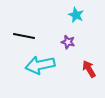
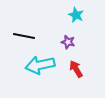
red arrow: moved 13 px left
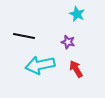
cyan star: moved 1 px right, 1 px up
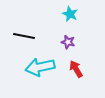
cyan star: moved 7 px left
cyan arrow: moved 2 px down
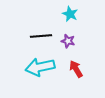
black line: moved 17 px right; rotated 15 degrees counterclockwise
purple star: moved 1 px up
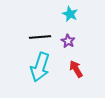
black line: moved 1 px left, 1 px down
purple star: rotated 16 degrees clockwise
cyan arrow: rotated 60 degrees counterclockwise
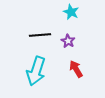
cyan star: moved 1 px right, 2 px up
black line: moved 2 px up
cyan arrow: moved 4 px left, 4 px down
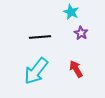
black line: moved 2 px down
purple star: moved 13 px right, 8 px up
cyan arrow: rotated 20 degrees clockwise
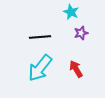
purple star: rotated 24 degrees clockwise
cyan arrow: moved 4 px right, 3 px up
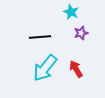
cyan arrow: moved 5 px right
